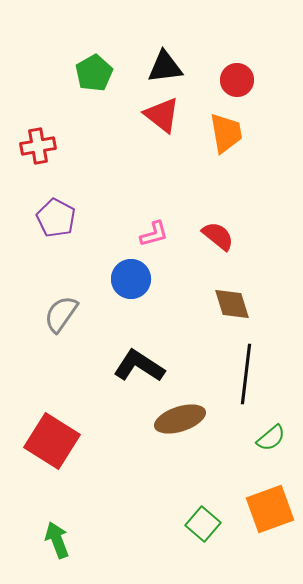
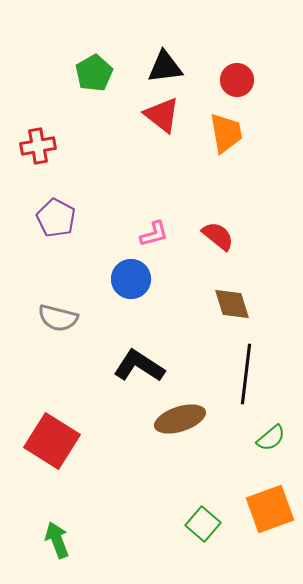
gray semicircle: moved 3 px left, 4 px down; rotated 111 degrees counterclockwise
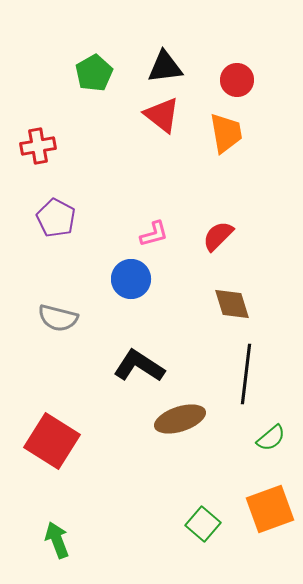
red semicircle: rotated 84 degrees counterclockwise
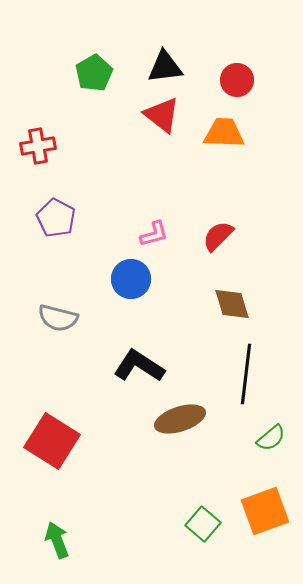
orange trapezoid: moved 2 px left; rotated 78 degrees counterclockwise
orange square: moved 5 px left, 2 px down
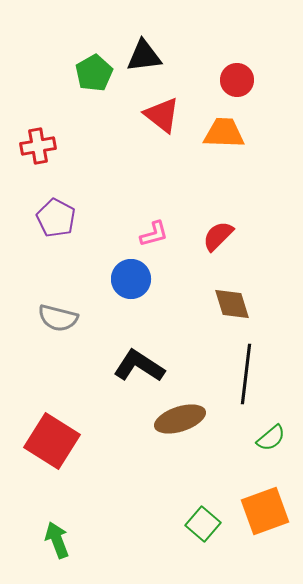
black triangle: moved 21 px left, 11 px up
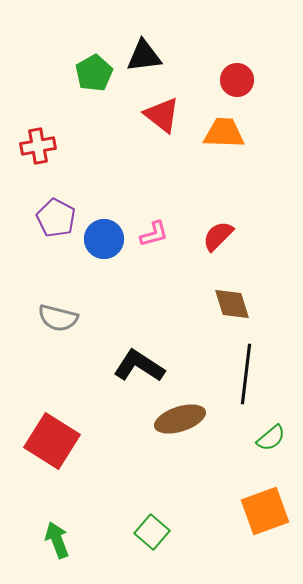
blue circle: moved 27 px left, 40 px up
green square: moved 51 px left, 8 px down
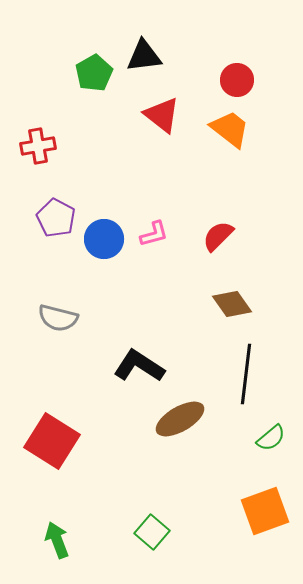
orange trapezoid: moved 6 px right, 4 px up; rotated 36 degrees clockwise
brown diamond: rotated 18 degrees counterclockwise
brown ellipse: rotated 12 degrees counterclockwise
